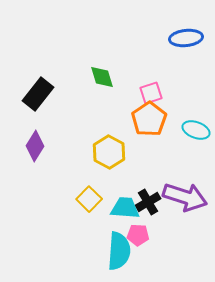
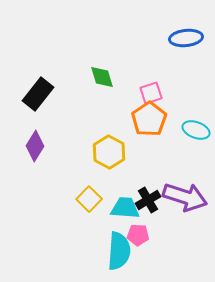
black cross: moved 2 px up
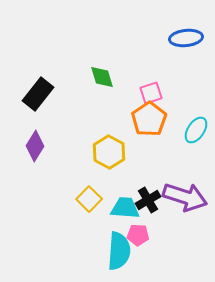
cyan ellipse: rotated 76 degrees counterclockwise
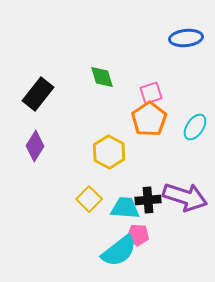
cyan ellipse: moved 1 px left, 3 px up
black cross: rotated 25 degrees clockwise
cyan semicircle: rotated 48 degrees clockwise
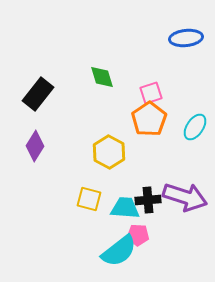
yellow square: rotated 30 degrees counterclockwise
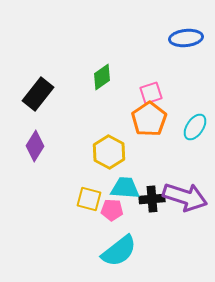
green diamond: rotated 72 degrees clockwise
black cross: moved 4 px right, 1 px up
cyan trapezoid: moved 20 px up
pink pentagon: moved 26 px left, 25 px up
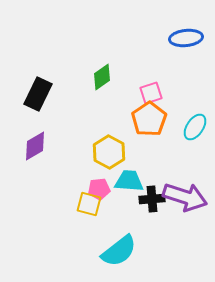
black rectangle: rotated 12 degrees counterclockwise
purple diamond: rotated 28 degrees clockwise
cyan trapezoid: moved 4 px right, 7 px up
yellow square: moved 5 px down
pink pentagon: moved 13 px left, 21 px up; rotated 10 degrees counterclockwise
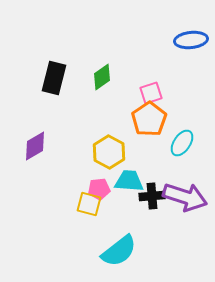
blue ellipse: moved 5 px right, 2 px down
black rectangle: moved 16 px right, 16 px up; rotated 12 degrees counterclockwise
cyan ellipse: moved 13 px left, 16 px down
black cross: moved 3 px up
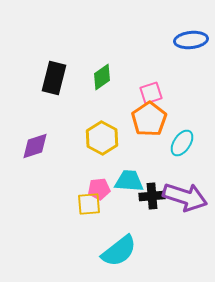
purple diamond: rotated 12 degrees clockwise
yellow hexagon: moved 7 px left, 14 px up
yellow square: rotated 20 degrees counterclockwise
